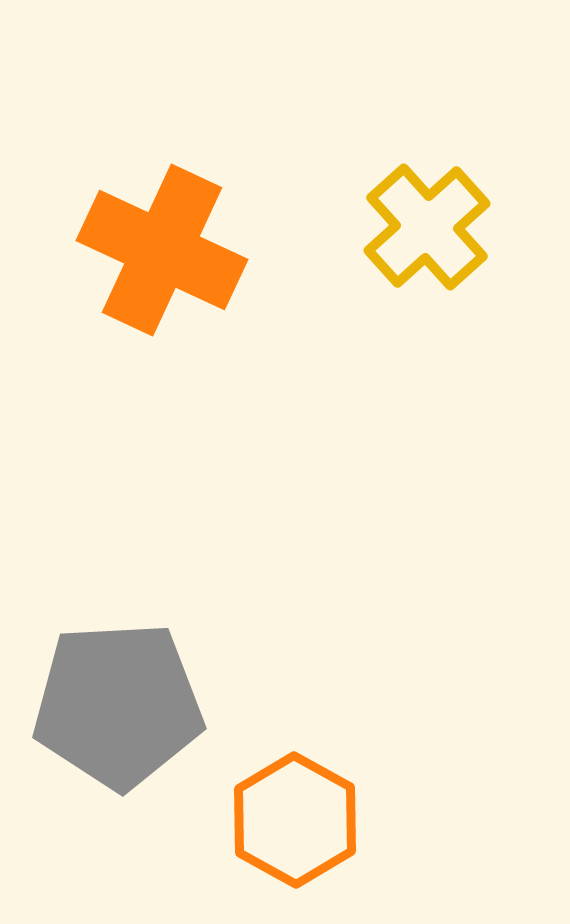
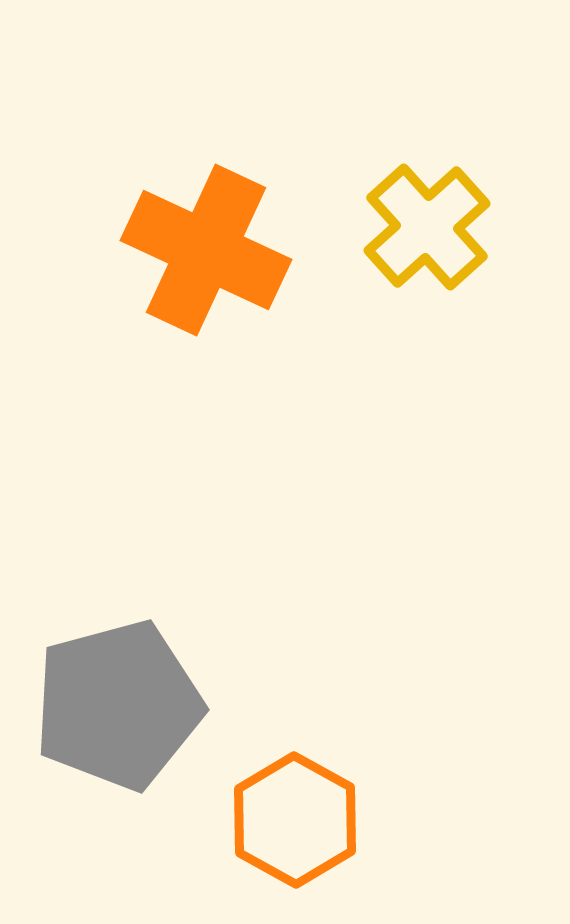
orange cross: moved 44 px right
gray pentagon: rotated 12 degrees counterclockwise
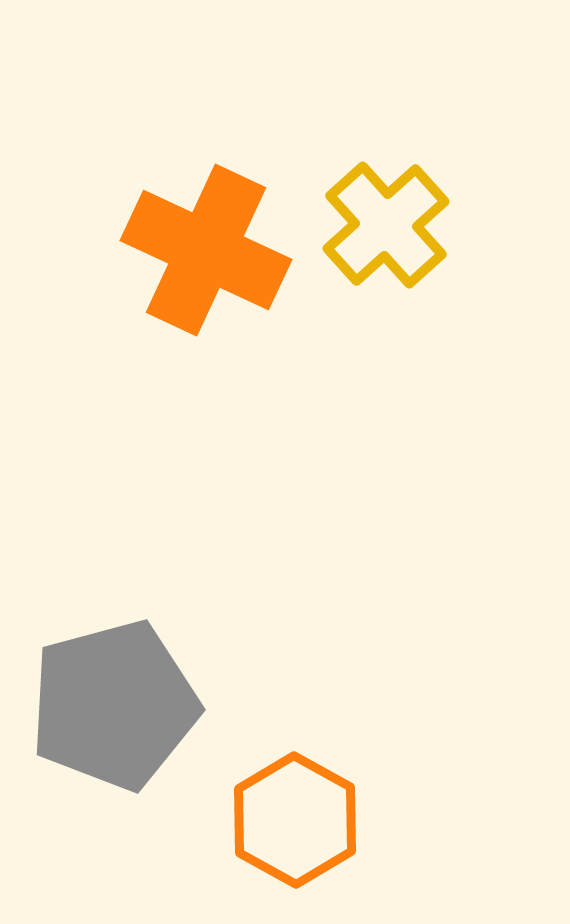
yellow cross: moved 41 px left, 2 px up
gray pentagon: moved 4 px left
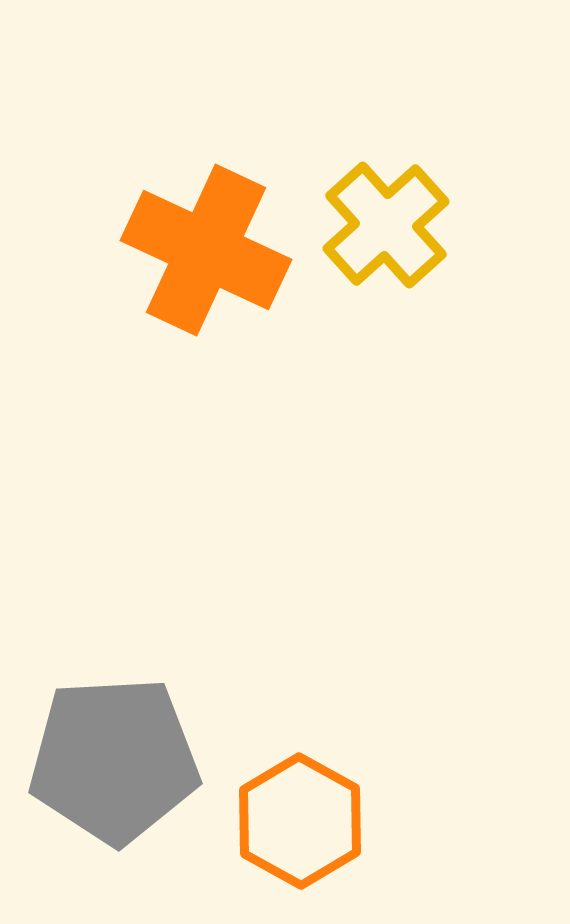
gray pentagon: moved 55 px down; rotated 12 degrees clockwise
orange hexagon: moved 5 px right, 1 px down
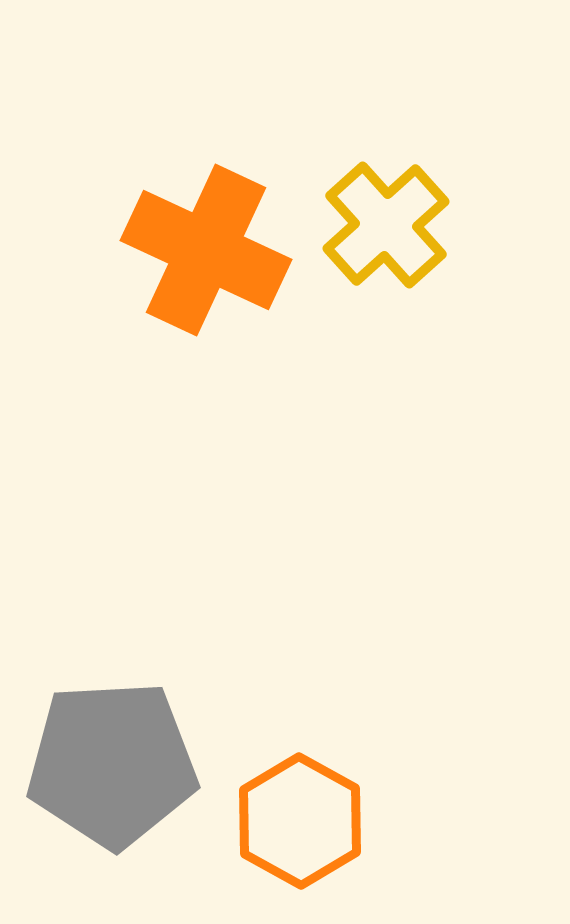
gray pentagon: moved 2 px left, 4 px down
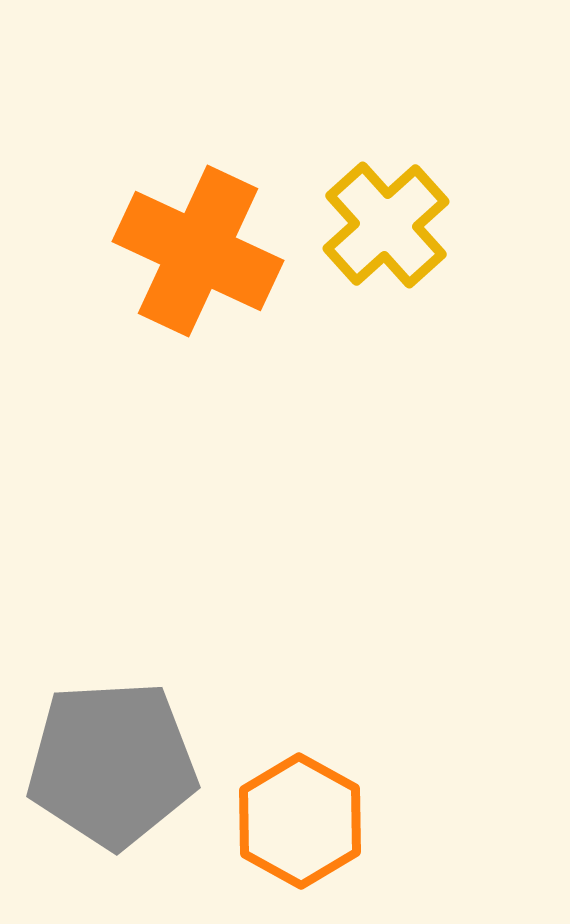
orange cross: moved 8 px left, 1 px down
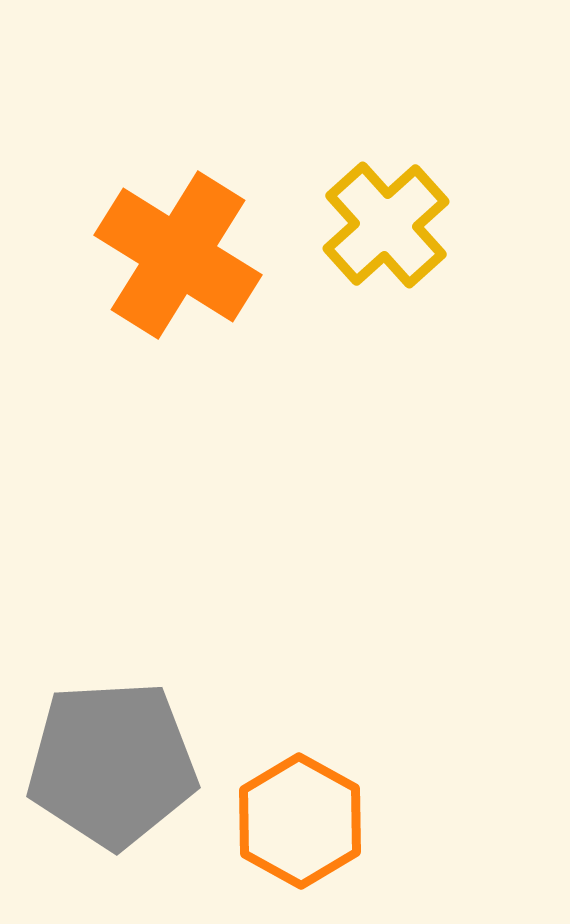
orange cross: moved 20 px left, 4 px down; rotated 7 degrees clockwise
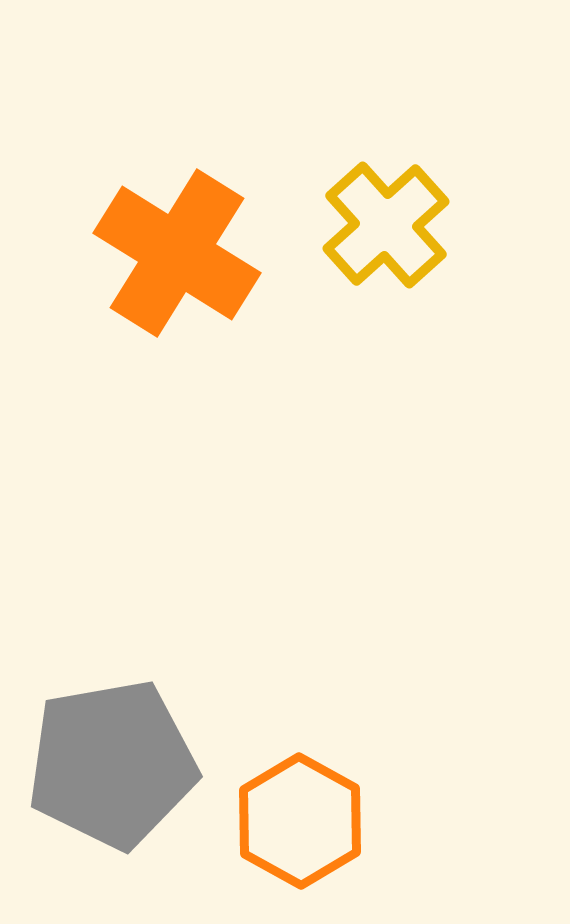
orange cross: moved 1 px left, 2 px up
gray pentagon: rotated 7 degrees counterclockwise
